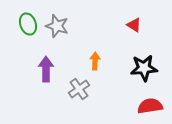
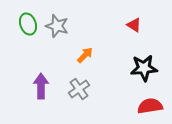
orange arrow: moved 10 px left, 6 px up; rotated 42 degrees clockwise
purple arrow: moved 5 px left, 17 px down
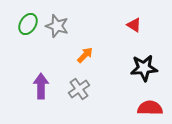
green ellipse: rotated 50 degrees clockwise
red semicircle: moved 2 px down; rotated 10 degrees clockwise
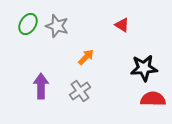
red triangle: moved 12 px left
orange arrow: moved 1 px right, 2 px down
gray cross: moved 1 px right, 2 px down
red semicircle: moved 3 px right, 9 px up
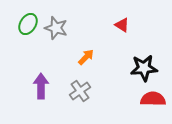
gray star: moved 1 px left, 2 px down
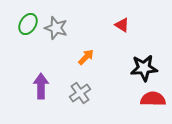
gray cross: moved 2 px down
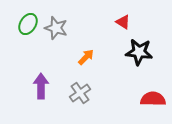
red triangle: moved 1 px right, 3 px up
black star: moved 5 px left, 16 px up; rotated 12 degrees clockwise
